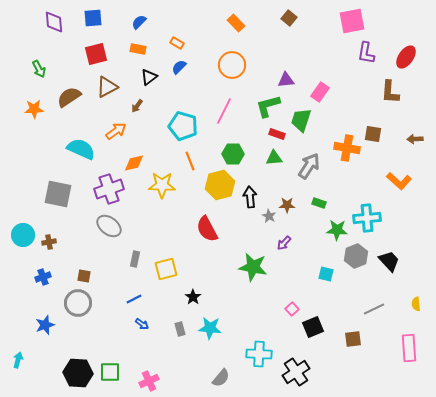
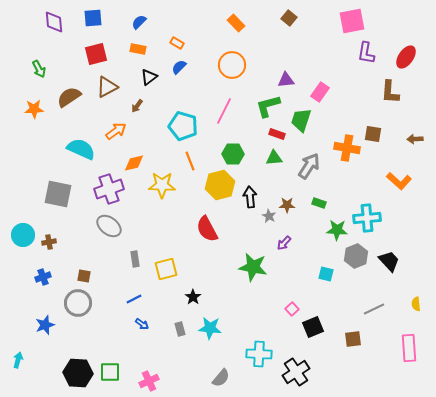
gray rectangle at (135, 259): rotated 21 degrees counterclockwise
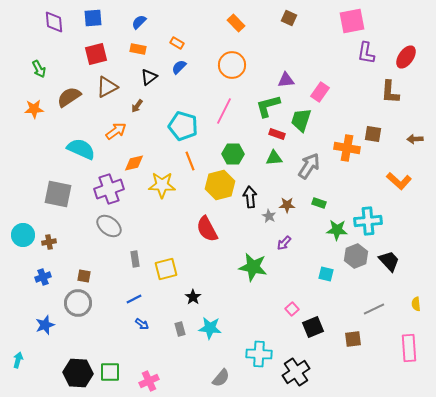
brown square at (289, 18): rotated 14 degrees counterclockwise
cyan cross at (367, 218): moved 1 px right, 3 px down
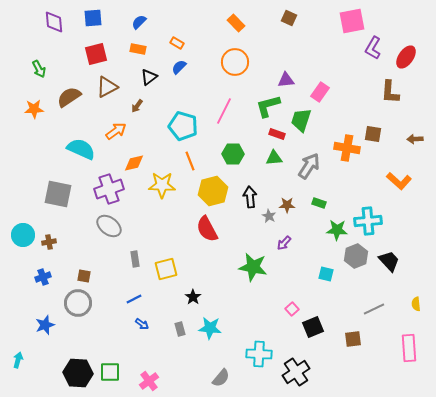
purple L-shape at (366, 53): moved 7 px right, 5 px up; rotated 20 degrees clockwise
orange circle at (232, 65): moved 3 px right, 3 px up
yellow hexagon at (220, 185): moved 7 px left, 6 px down
pink cross at (149, 381): rotated 12 degrees counterclockwise
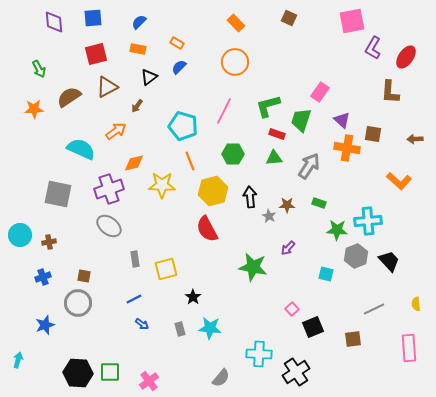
purple triangle at (286, 80): moved 56 px right, 40 px down; rotated 48 degrees clockwise
cyan circle at (23, 235): moved 3 px left
purple arrow at (284, 243): moved 4 px right, 5 px down
